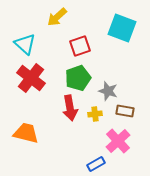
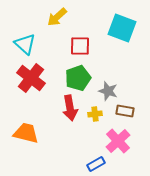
red square: rotated 20 degrees clockwise
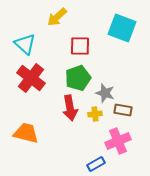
gray star: moved 3 px left, 2 px down
brown rectangle: moved 2 px left, 1 px up
pink cross: rotated 20 degrees clockwise
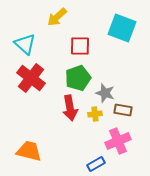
orange trapezoid: moved 3 px right, 18 px down
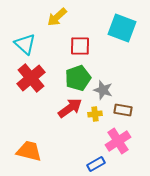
red cross: rotated 12 degrees clockwise
gray star: moved 2 px left, 3 px up
red arrow: rotated 115 degrees counterclockwise
pink cross: rotated 10 degrees counterclockwise
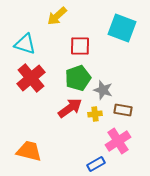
yellow arrow: moved 1 px up
cyan triangle: rotated 25 degrees counterclockwise
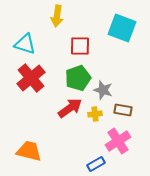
yellow arrow: rotated 40 degrees counterclockwise
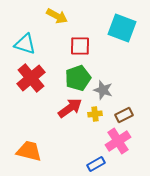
yellow arrow: rotated 70 degrees counterclockwise
brown rectangle: moved 1 px right, 5 px down; rotated 36 degrees counterclockwise
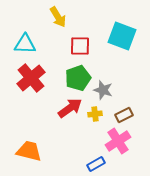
yellow arrow: moved 1 px right, 1 px down; rotated 30 degrees clockwise
cyan square: moved 8 px down
cyan triangle: rotated 15 degrees counterclockwise
